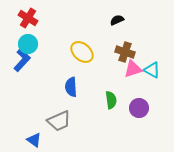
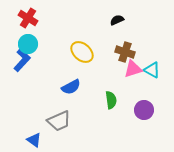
blue semicircle: rotated 114 degrees counterclockwise
purple circle: moved 5 px right, 2 px down
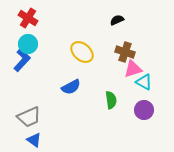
cyan triangle: moved 8 px left, 12 px down
gray trapezoid: moved 30 px left, 4 px up
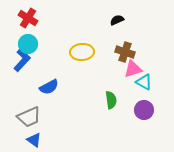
yellow ellipse: rotated 45 degrees counterclockwise
blue semicircle: moved 22 px left
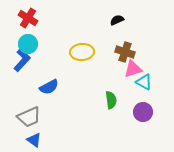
purple circle: moved 1 px left, 2 px down
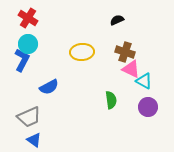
blue L-shape: rotated 15 degrees counterclockwise
pink triangle: moved 2 px left; rotated 42 degrees clockwise
cyan triangle: moved 1 px up
purple circle: moved 5 px right, 5 px up
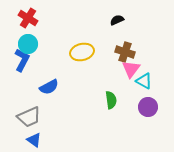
yellow ellipse: rotated 10 degrees counterclockwise
pink triangle: rotated 42 degrees clockwise
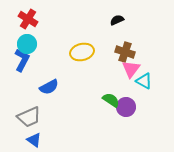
red cross: moved 1 px down
cyan circle: moved 1 px left
green semicircle: rotated 48 degrees counterclockwise
purple circle: moved 22 px left
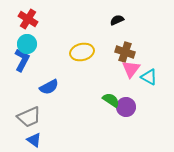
cyan triangle: moved 5 px right, 4 px up
